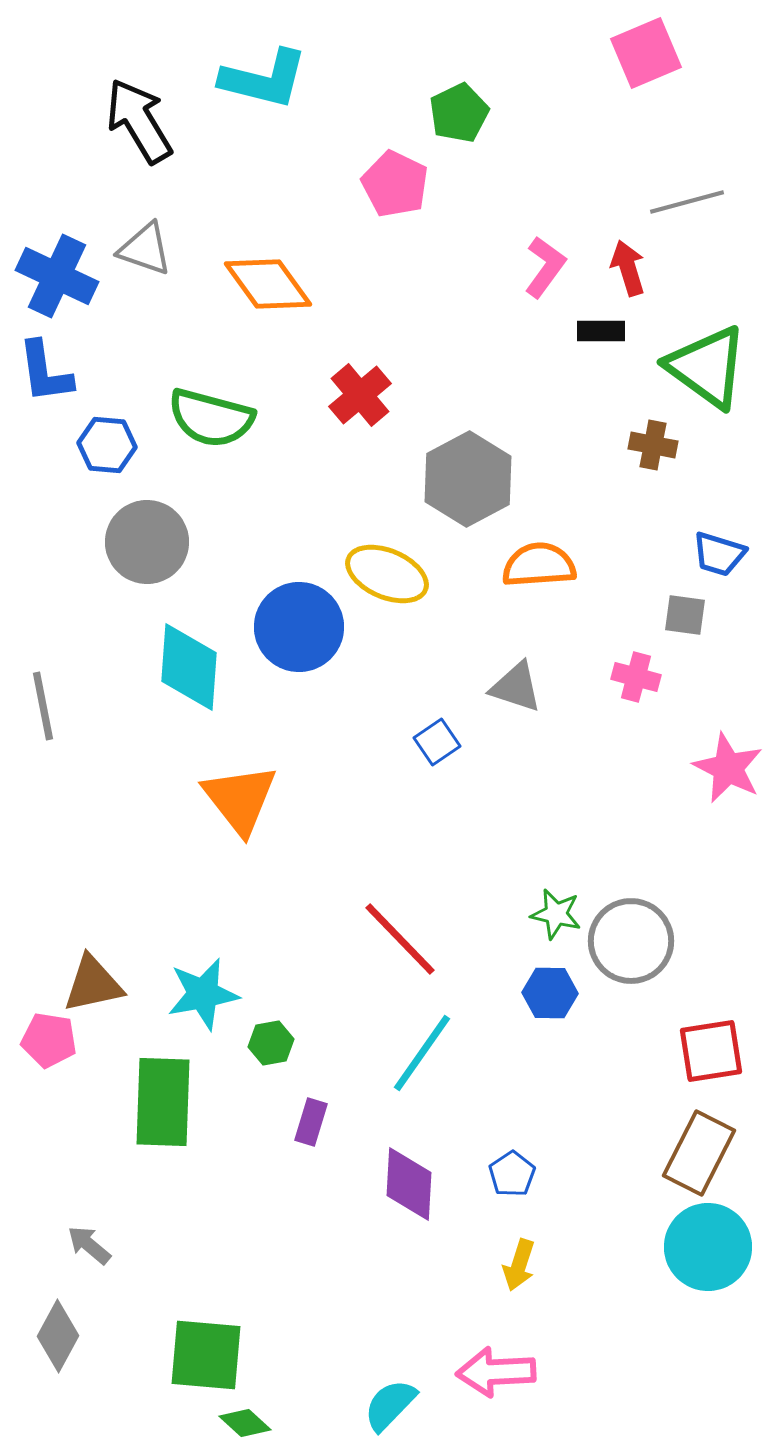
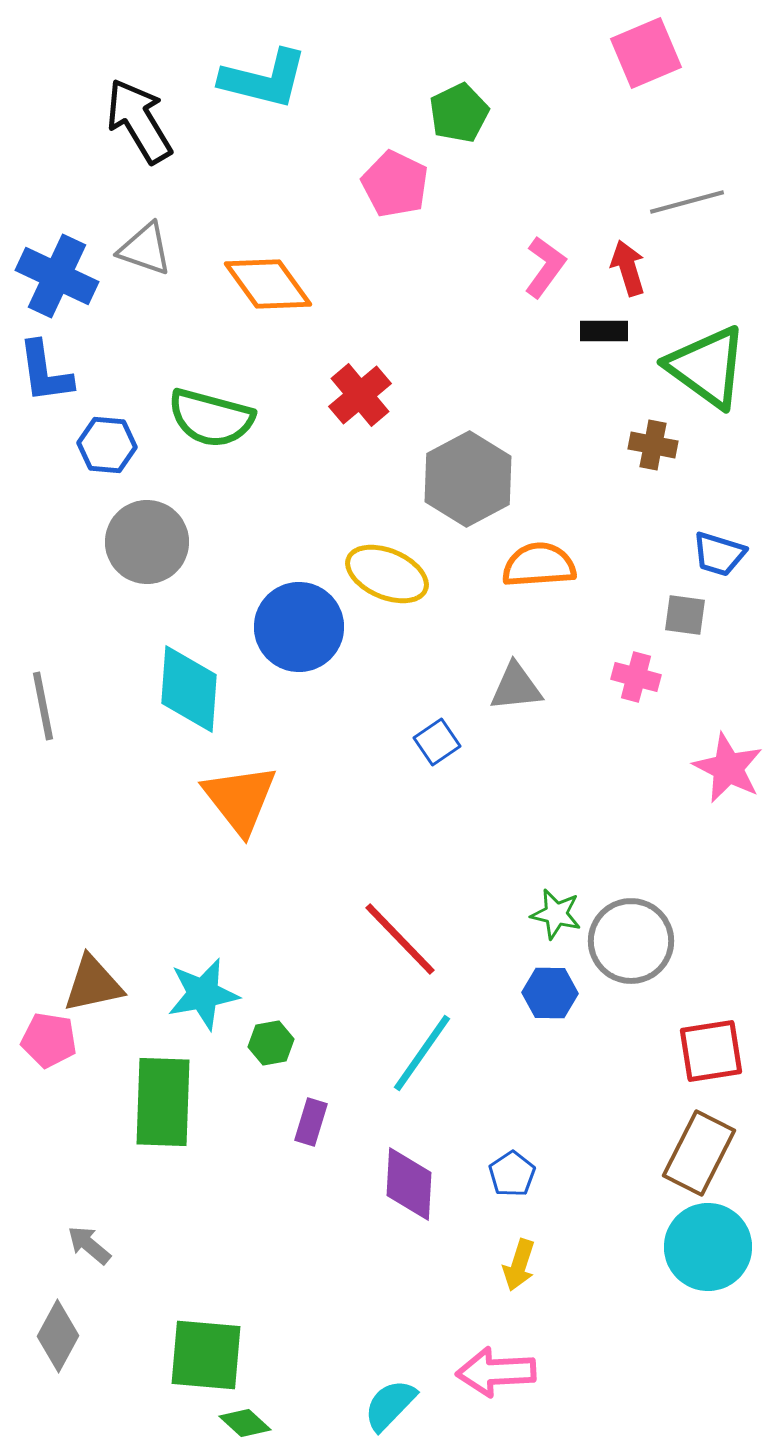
black rectangle at (601, 331): moved 3 px right
cyan diamond at (189, 667): moved 22 px down
gray triangle at (516, 687): rotated 24 degrees counterclockwise
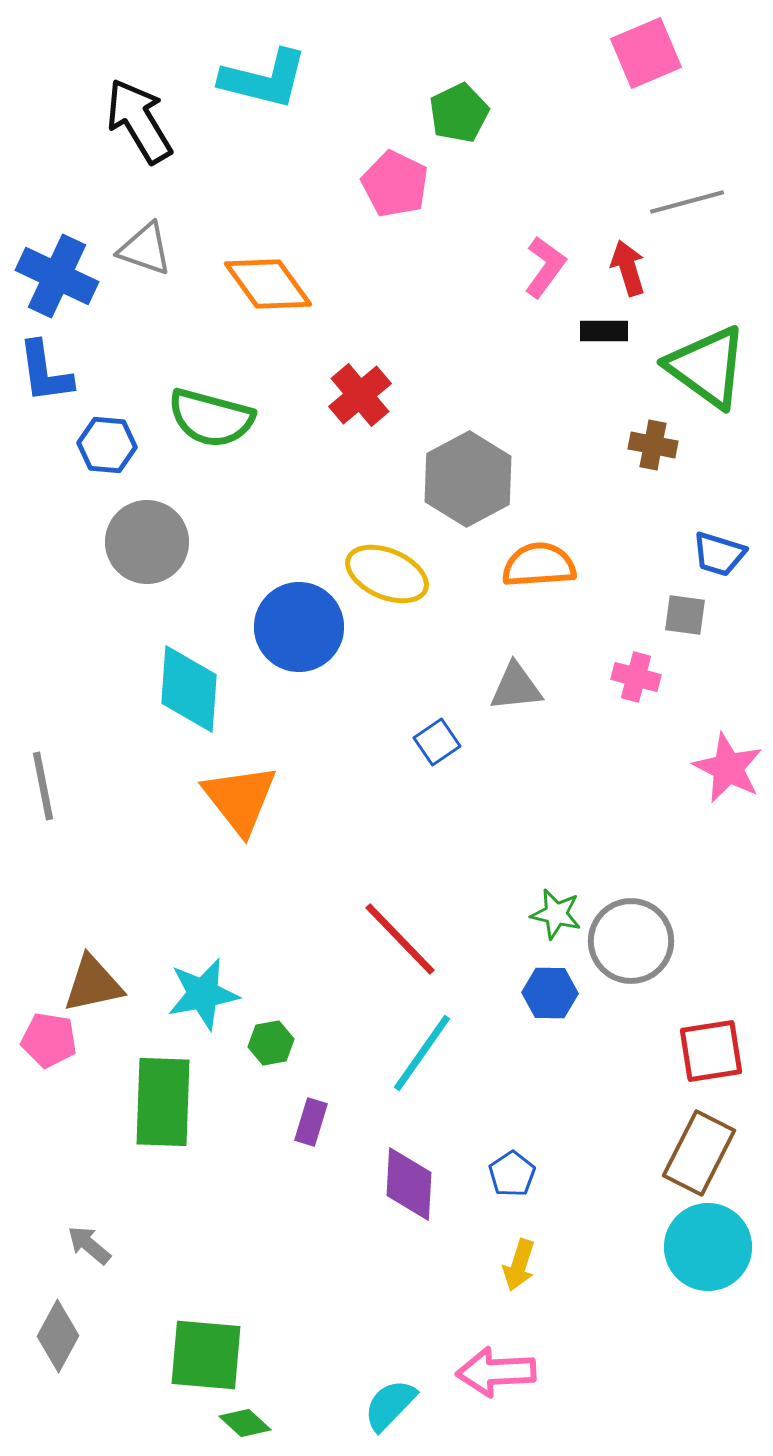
gray line at (43, 706): moved 80 px down
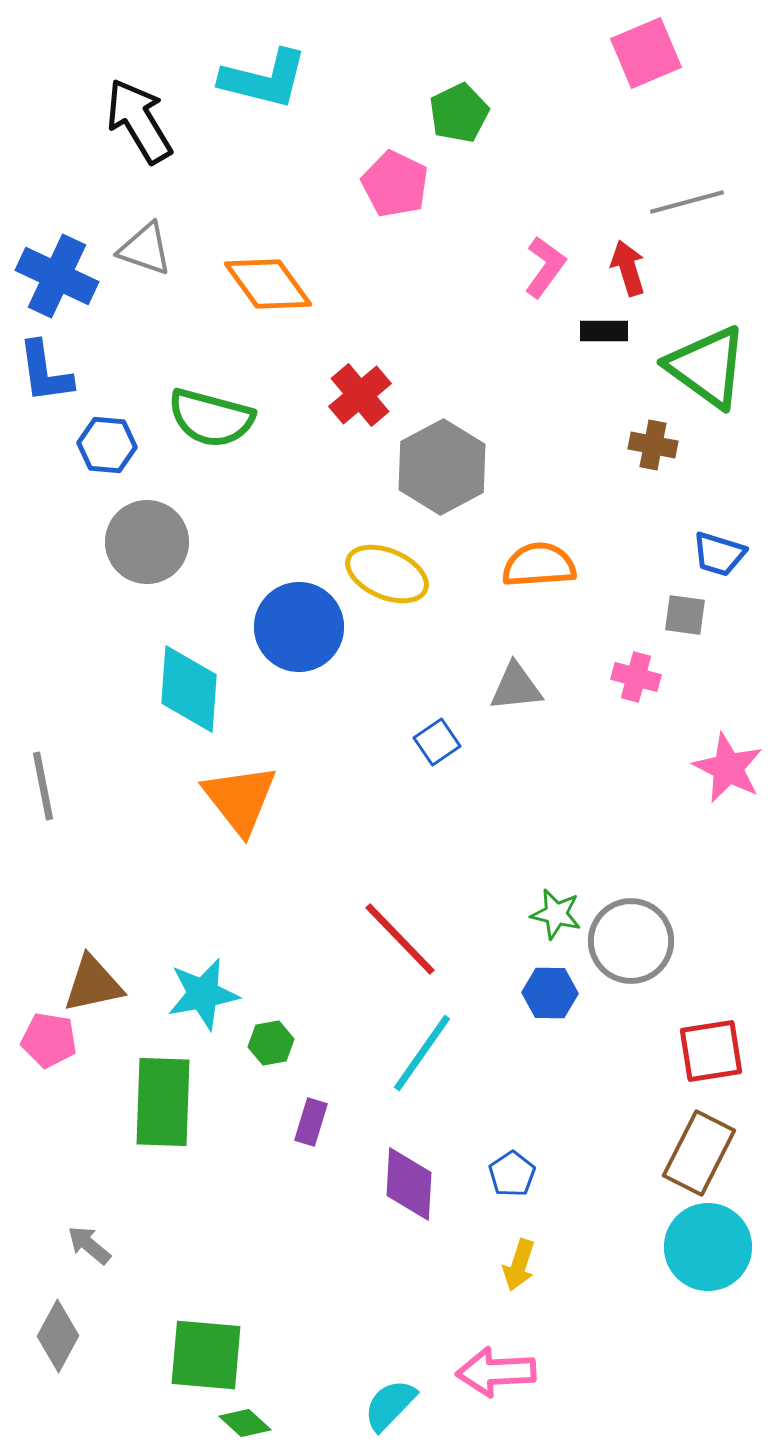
gray hexagon at (468, 479): moved 26 px left, 12 px up
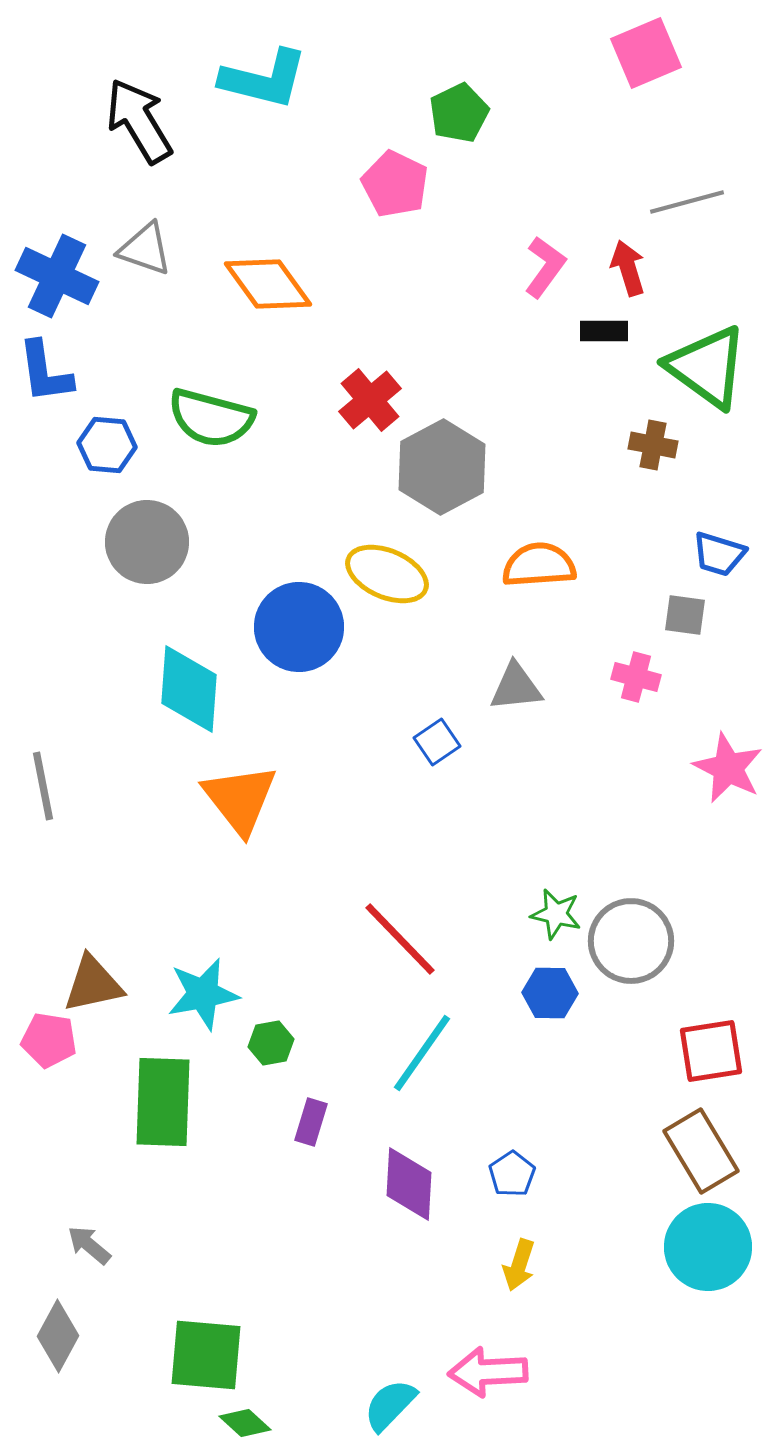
red cross at (360, 395): moved 10 px right, 5 px down
brown rectangle at (699, 1153): moved 2 px right, 2 px up; rotated 58 degrees counterclockwise
pink arrow at (496, 1372): moved 8 px left
